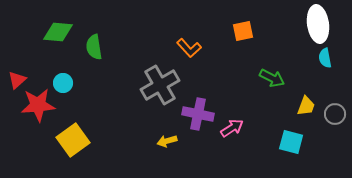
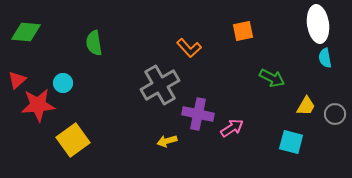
green diamond: moved 32 px left
green semicircle: moved 4 px up
yellow trapezoid: rotated 10 degrees clockwise
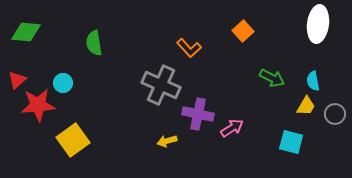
white ellipse: rotated 15 degrees clockwise
orange square: rotated 30 degrees counterclockwise
cyan semicircle: moved 12 px left, 23 px down
gray cross: moved 1 px right; rotated 36 degrees counterclockwise
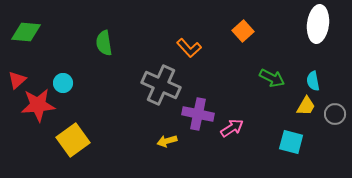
green semicircle: moved 10 px right
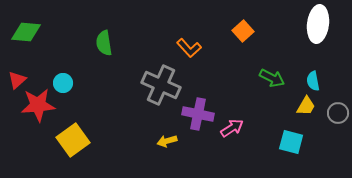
gray circle: moved 3 px right, 1 px up
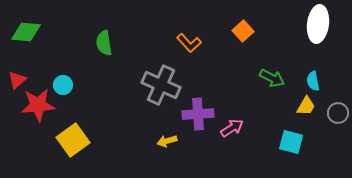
orange L-shape: moved 5 px up
cyan circle: moved 2 px down
purple cross: rotated 16 degrees counterclockwise
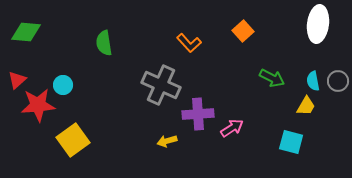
gray circle: moved 32 px up
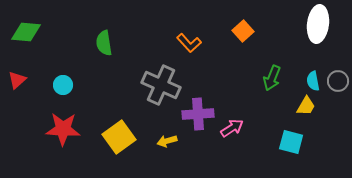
green arrow: rotated 85 degrees clockwise
red star: moved 25 px right, 24 px down; rotated 8 degrees clockwise
yellow square: moved 46 px right, 3 px up
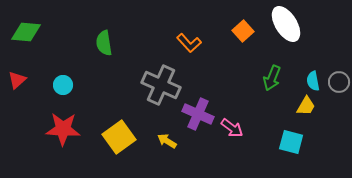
white ellipse: moved 32 px left; rotated 39 degrees counterclockwise
gray circle: moved 1 px right, 1 px down
purple cross: rotated 28 degrees clockwise
pink arrow: rotated 70 degrees clockwise
yellow arrow: rotated 48 degrees clockwise
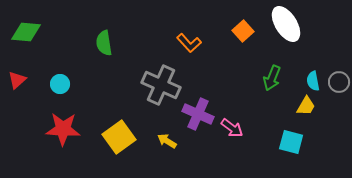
cyan circle: moved 3 px left, 1 px up
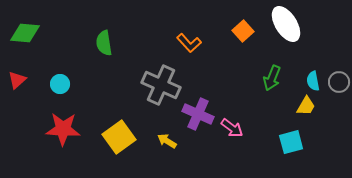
green diamond: moved 1 px left, 1 px down
cyan square: rotated 30 degrees counterclockwise
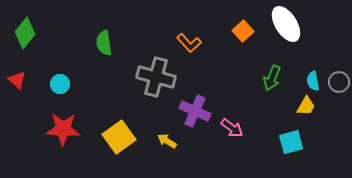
green diamond: rotated 56 degrees counterclockwise
red triangle: rotated 36 degrees counterclockwise
gray cross: moved 5 px left, 8 px up; rotated 9 degrees counterclockwise
purple cross: moved 3 px left, 3 px up
